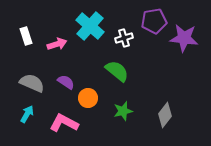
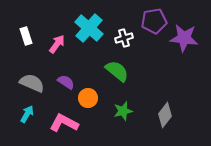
cyan cross: moved 1 px left, 2 px down
pink arrow: rotated 36 degrees counterclockwise
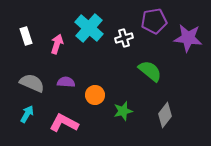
purple star: moved 4 px right
pink arrow: rotated 18 degrees counterclockwise
green semicircle: moved 33 px right
purple semicircle: rotated 30 degrees counterclockwise
orange circle: moved 7 px right, 3 px up
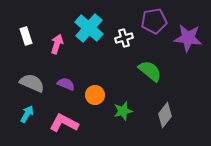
purple semicircle: moved 2 px down; rotated 18 degrees clockwise
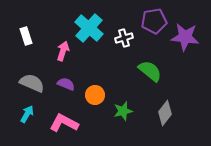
purple star: moved 3 px left, 1 px up
pink arrow: moved 6 px right, 7 px down
gray diamond: moved 2 px up
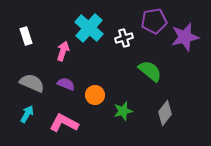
purple star: rotated 20 degrees counterclockwise
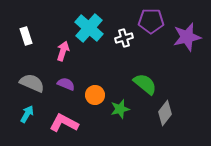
purple pentagon: moved 3 px left; rotated 10 degrees clockwise
purple star: moved 2 px right
green semicircle: moved 5 px left, 13 px down
green star: moved 3 px left, 2 px up
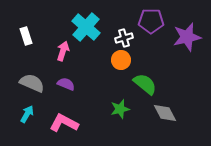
cyan cross: moved 3 px left, 1 px up
orange circle: moved 26 px right, 35 px up
gray diamond: rotated 65 degrees counterclockwise
